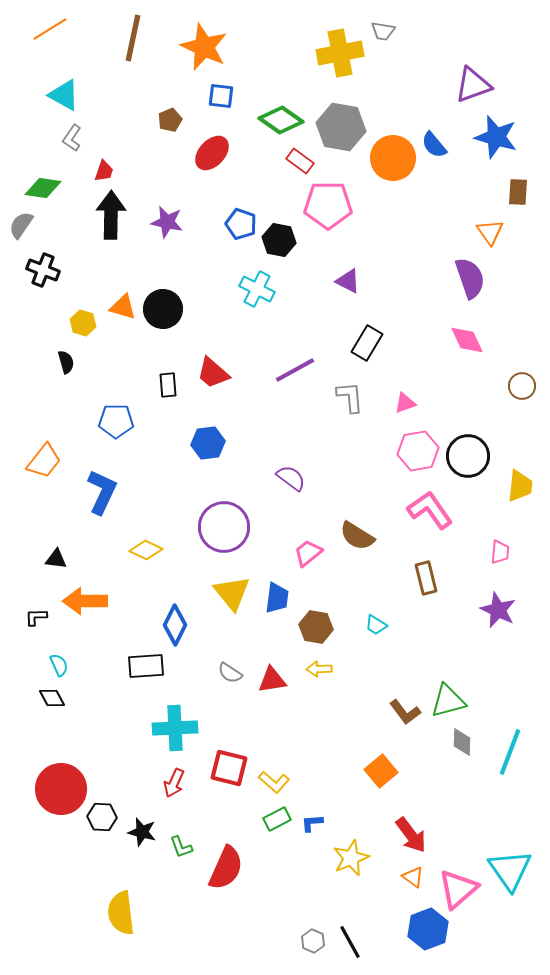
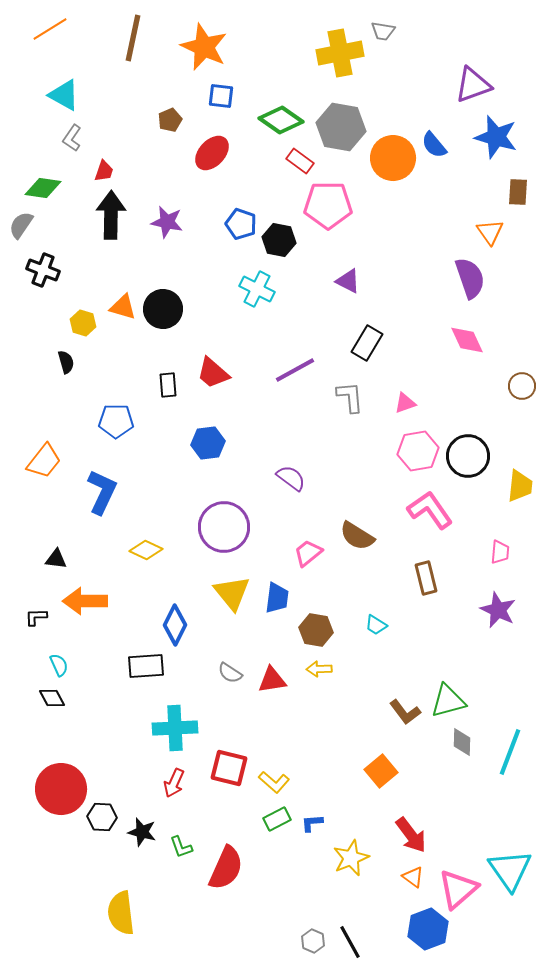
brown hexagon at (316, 627): moved 3 px down
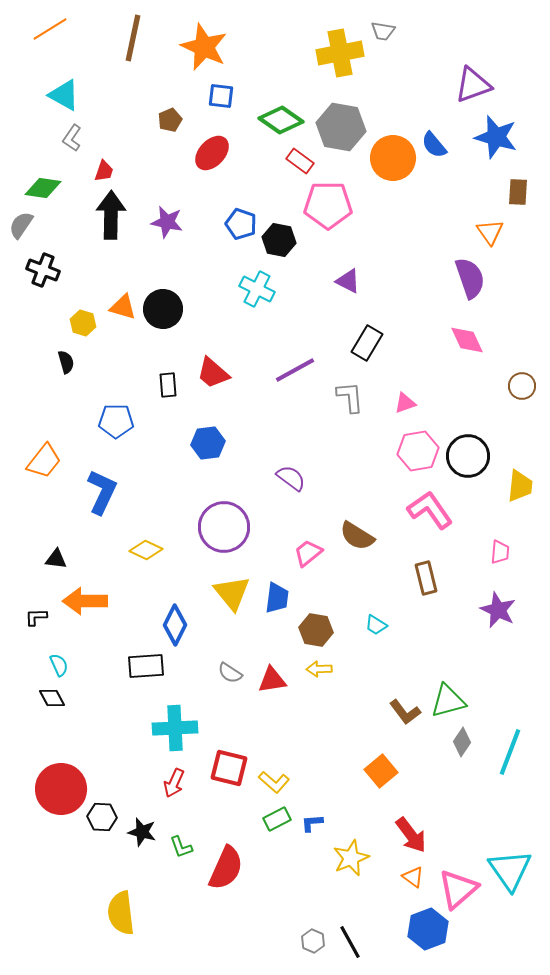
gray diamond at (462, 742): rotated 32 degrees clockwise
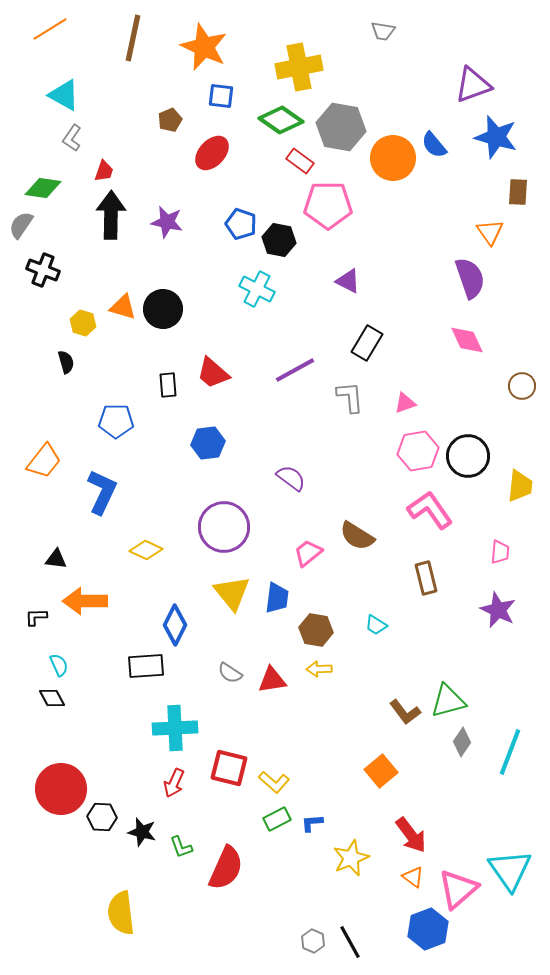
yellow cross at (340, 53): moved 41 px left, 14 px down
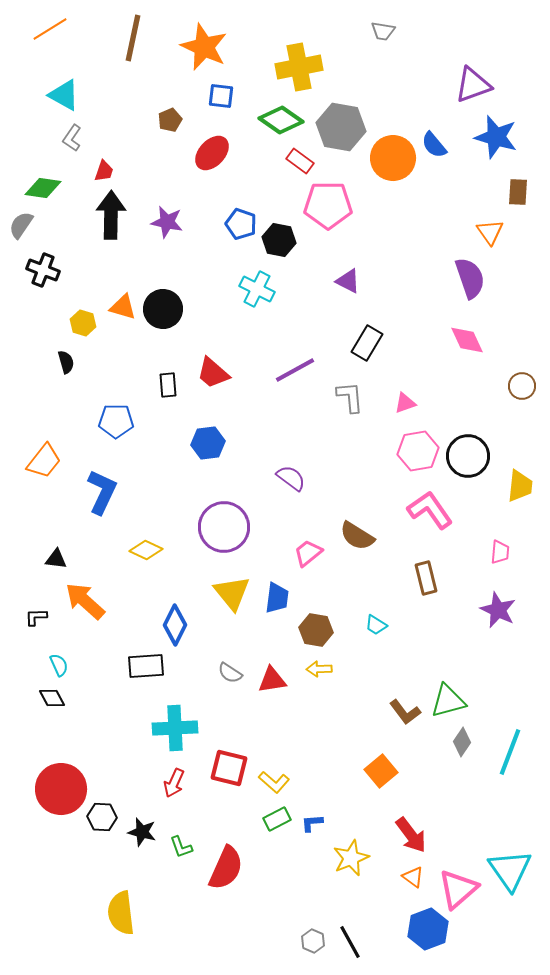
orange arrow at (85, 601): rotated 42 degrees clockwise
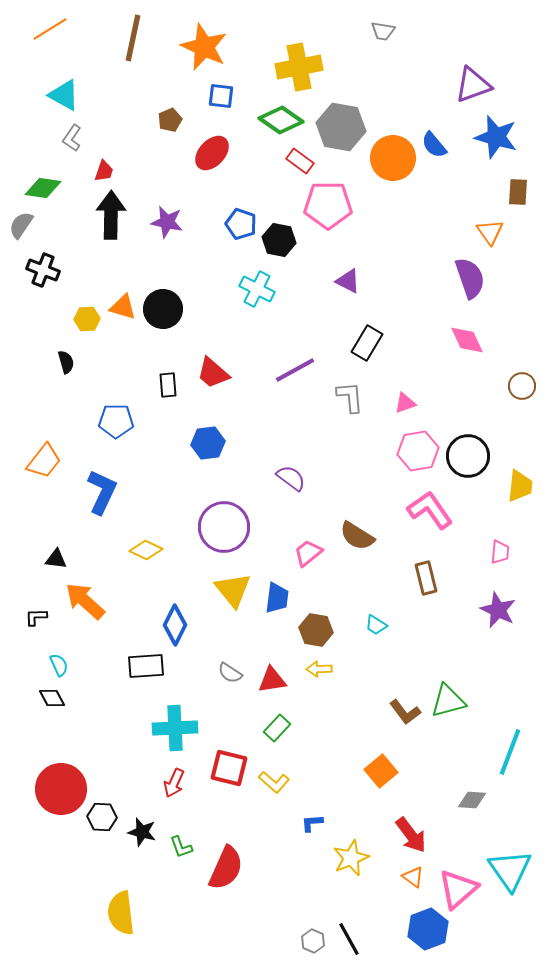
yellow hexagon at (83, 323): moved 4 px right, 4 px up; rotated 20 degrees counterclockwise
yellow triangle at (232, 593): moved 1 px right, 3 px up
gray diamond at (462, 742): moved 10 px right, 58 px down; rotated 60 degrees clockwise
green rectangle at (277, 819): moved 91 px up; rotated 20 degrees counterclockwise
black line at (350, 942): moved 1 px left, 3 px up
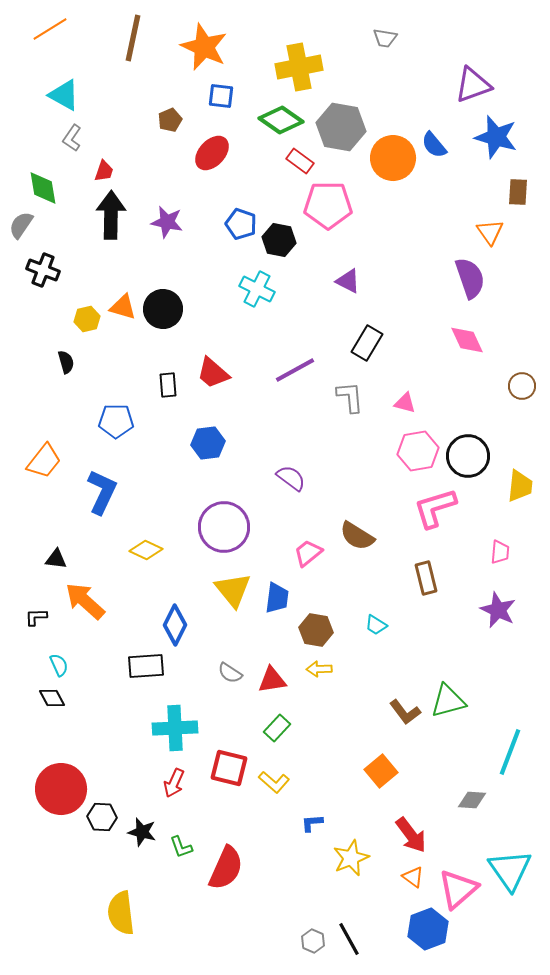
gray trapezoid at (383, 31): moved 2 px right, 7 px down
green diamond at (43, 188): rotated 72 degrees clockwise
yellow hexagon at (87, 319): rotated 10 degrees counterclockwise
pink triangle at (405, 403): rotated 35 degrees clockwise
pink L-shape at (430, 510): moved 5 px right, 2 px up; rotated 72 degrees counterclockwise
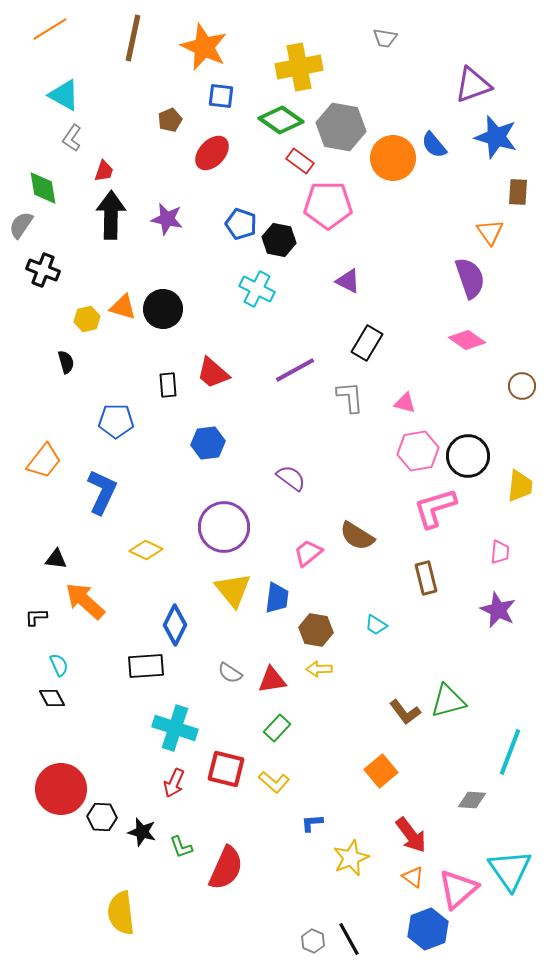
purple star at (167, 222): moved 3 px up
pink diamond at (467, 340): rotated 30 degrees counterclockwise
cyan cross at (175, 728): rotated 21 degrees clockwise
red square at (229, 768): moved 3 px left, 1 px down
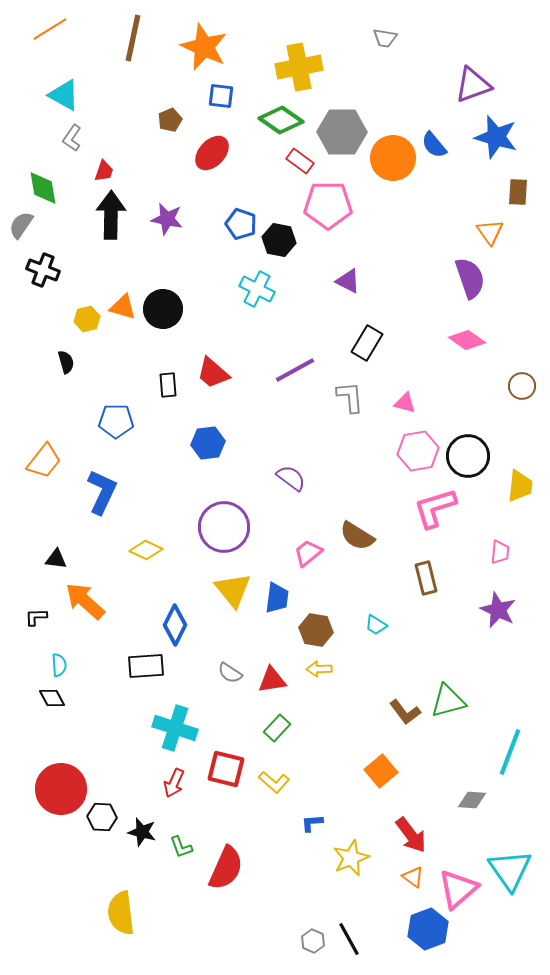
gray hexagon at (341, 127): moved 1 px right, 5 px down; rotated 9 degrees counterclockwise
cyan semicircle at (59, 665): rotated 20 degrees clockwise
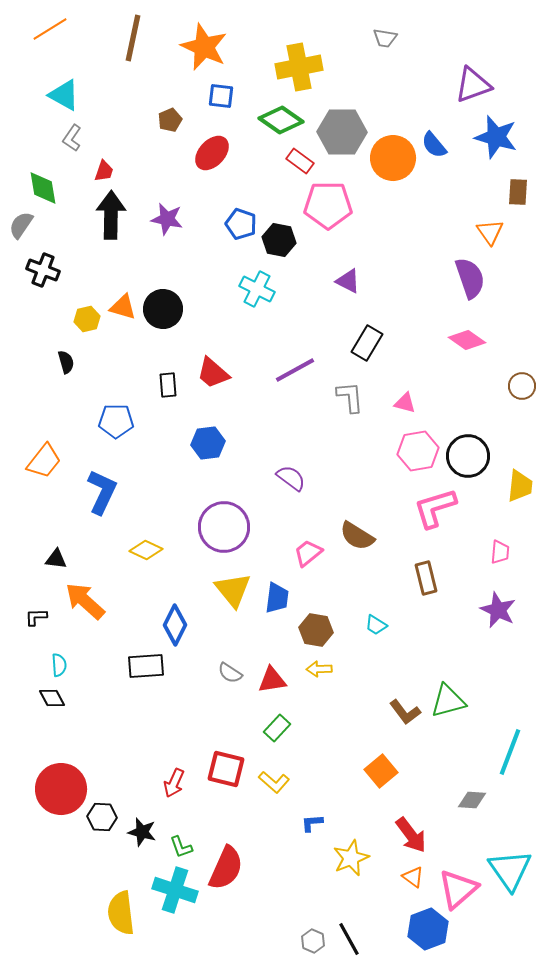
cyan cross at (175, 728): moved 162 px down
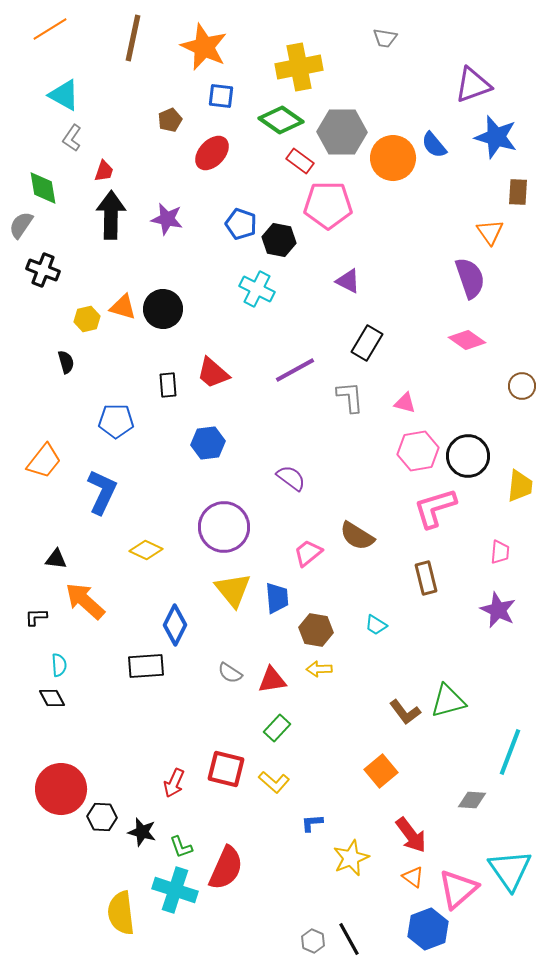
blue trapezoid at (277, 598): rotated 12 degrees counterclockwise
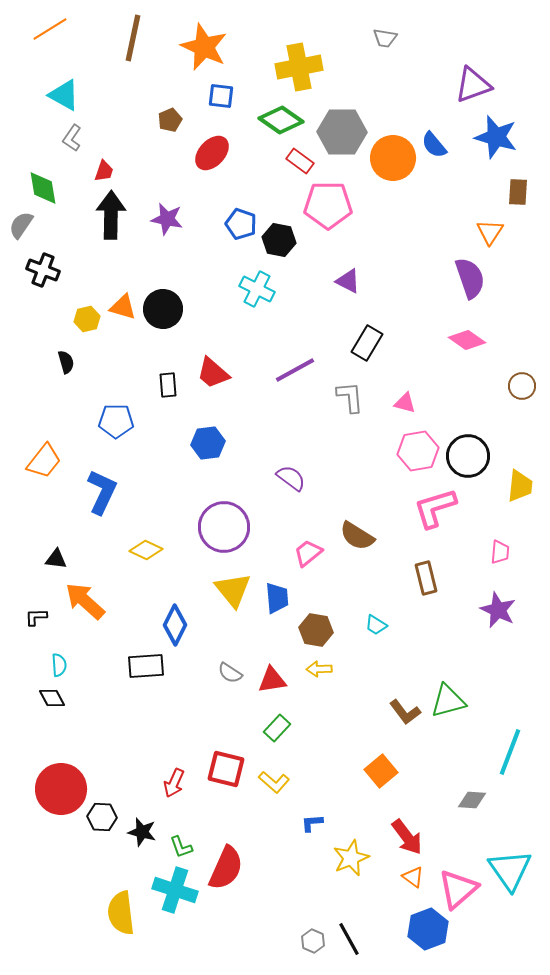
orange triangle at (490, 232): rotated 8 degrees clockwise
red arrow at (411, 835): moved 4 px left, 2 px down
